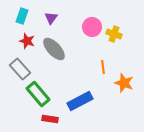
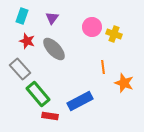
purple triangle: moved 1 px right
red rectangle: moved 3 px up
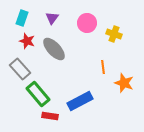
cyan rectangle: moved 2 px down
pink circle: moved 5 px left, 4 px up
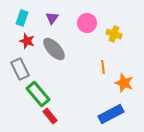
gray rectangle: rotated 15 degrees clockwise
blue rectangle: moved 31 px right, 13 px down
red rectangle: rotated 42 degrees clockwise
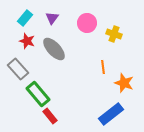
cyan rectangle: moved 3 px right; rotated 21 degrees clockwise
gray rectangle: moved 2 px left; rotated 15 degrees counterclockwise
blue rectangle: rotated 10 degrees counterclockwise
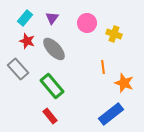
green rectangle: moved 14 px right, 8 px up
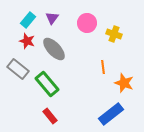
cyan rectangle: moved 3 px right, 2 px down
gray rectangle: rotated 10 degrees counterclockwise
green rectangle: moved 5 px left, 2 px up
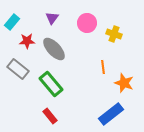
cyan rectangle: moved 16 px left, 2 px down
red star: rotated 21 degrees counterclockwise
green rectangle: moved 4 px right
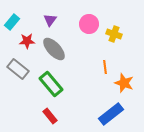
purple triangle: moved 2 px left, 2 px down
pink circle: moved 2 px right, 1 px down
orange line: moved 2 px right
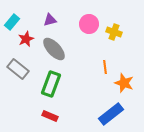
purple triangle: rotated 40 degrees clockwise
yellow cross: moved 2 px up
red star: moved 1 px left, 2 px up; rotated 21 degrees counterclockwise
green rectangle: rotated 60 degrees clockwise
red rectangle: rotated 28 degrees counterclockwise
